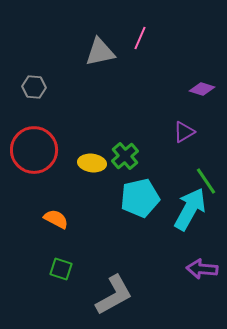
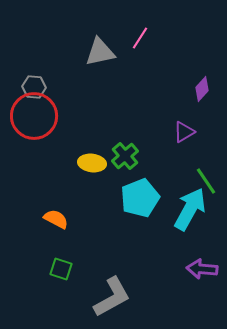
pink line: rotated 10 degrees clockwise
purple diamond: rotated 65 degrees counterclockwise
red circle: moved 34 px up
cyan pentagon: rotated 9 degrees counterclockwise
gray L-shape: moved 2 px left, 2 px down
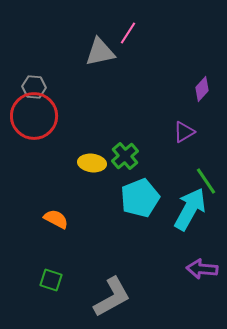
pink line: moved 12 px left, 5 px up
green square: moved 10 px left, 11 px down
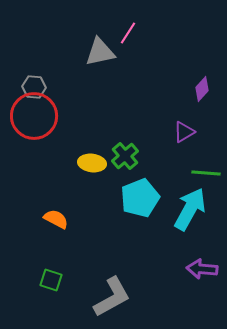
green line: moved 8 px up; rotated 52 degrees counterclockwise
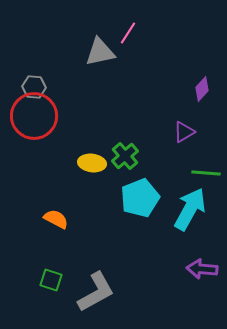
gray L-shape: moved 16 px left, 5 px up
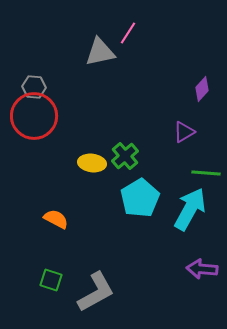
cyan pentagon: rotated 9 degrees counterclockwise
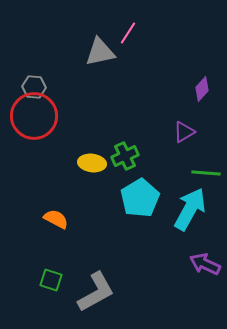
green cross: rotated 16 degrees clockwise
purple arrow: moved 3 px right, 5 px up; rotated 20 degrees clockwise
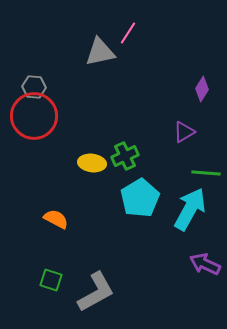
purple diamond: rotated 10 degrees counterclockwise
